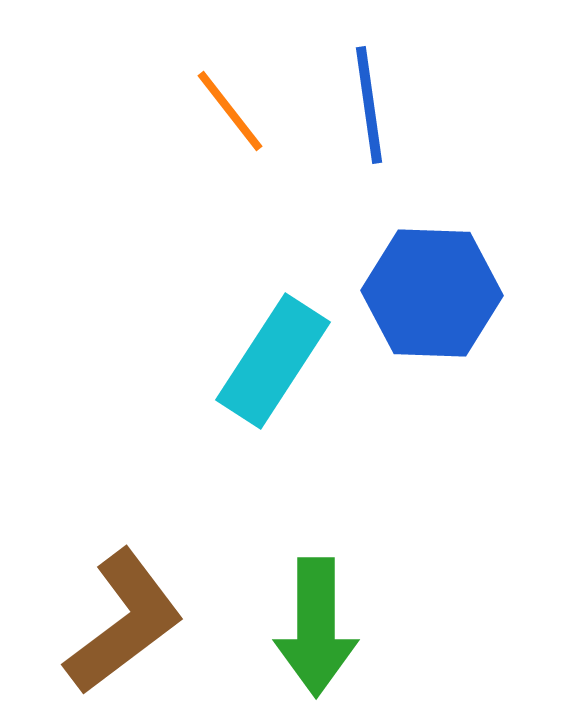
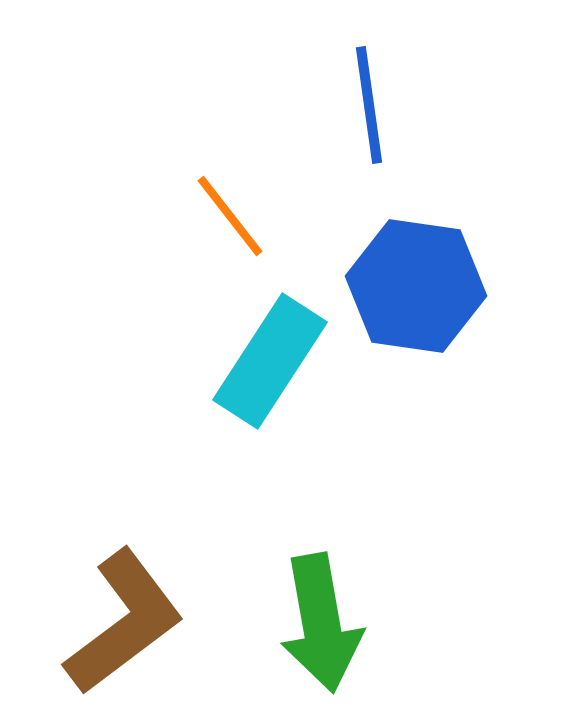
orange line: moved 105 px down
blue hexagon: moved 16 px left, 7 px up; rotated 6 degrees clockwise
cyan rectangle: moved 3 px left
green arrow: moved 5 px right, 4 px up; rotated 10 degrees counterclockwise
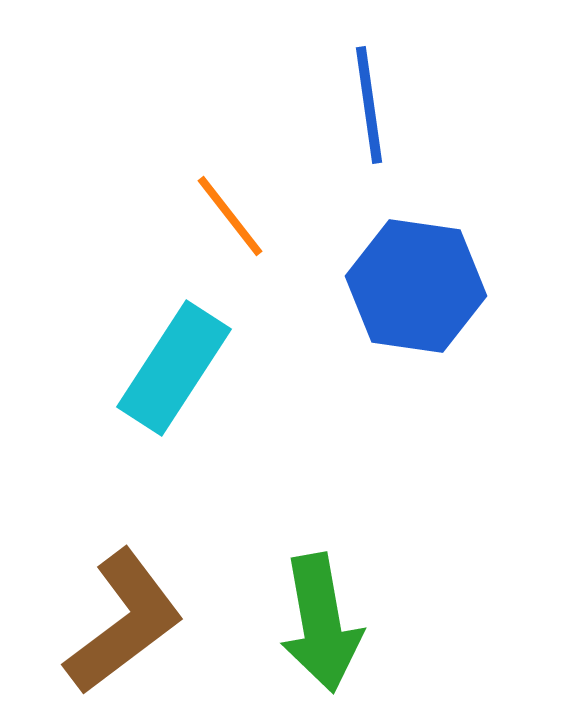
cyan rectangle: moved 96 px left, 7 px down
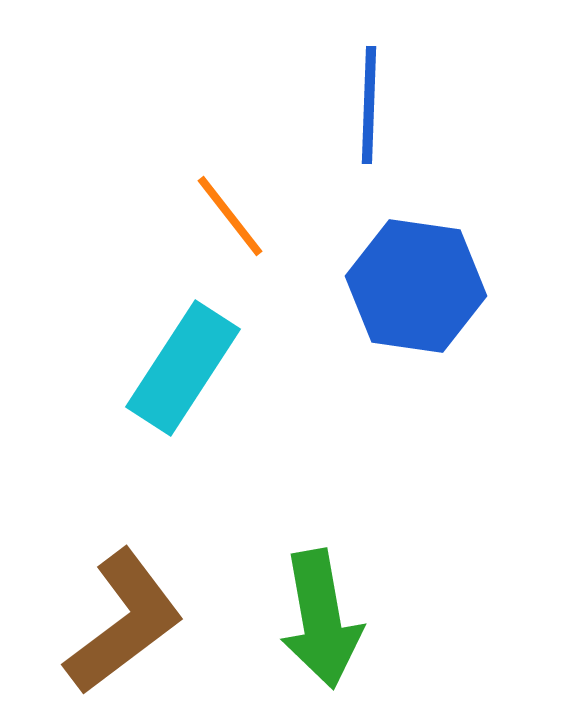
blue line: rotated 10 degrees clockwise
cyan rectangle: moved 9 px right
green arrow: moved 4 px up
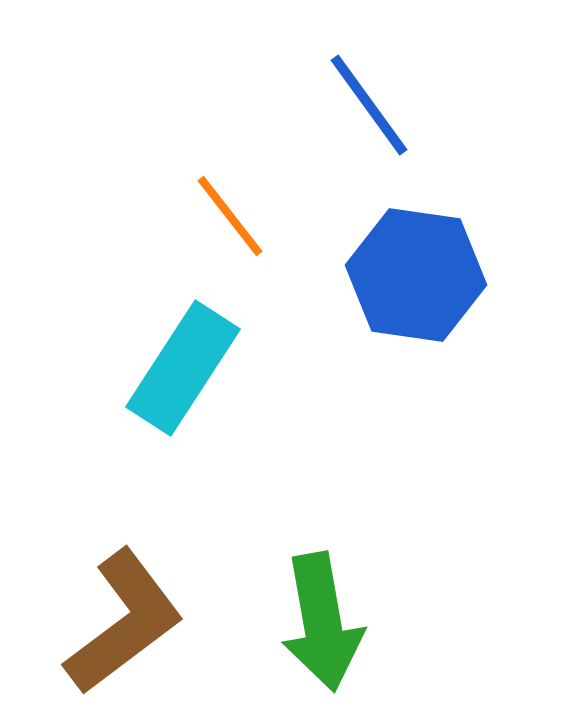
blue line: rotated 38 degrees counterclockwise
blue hexagon: moved 11 px up
green arrow: moved 1 px right, 3 px down
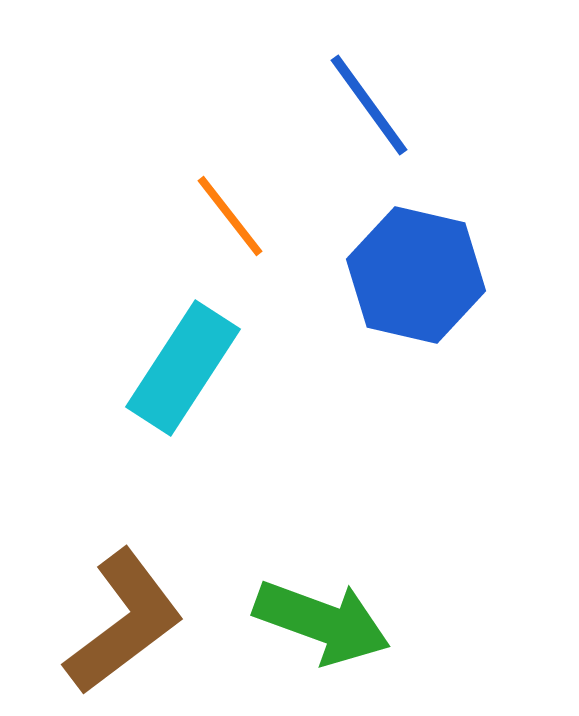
blue hexagon: rotated 5 degrees clockwise
green arrow: rotated 60 degrees counterclockwise
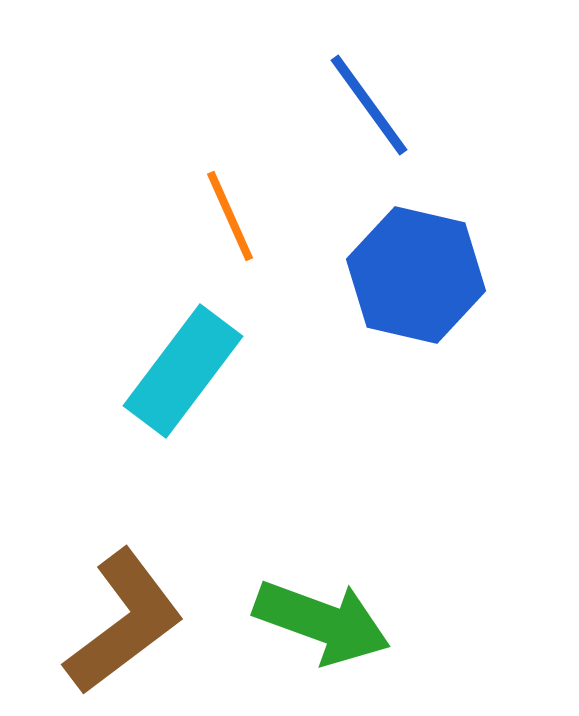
orange line: rotated 14 degrees clockwise
cyan rectangle: moved 3 px down; rotated 4 degrees clockwise
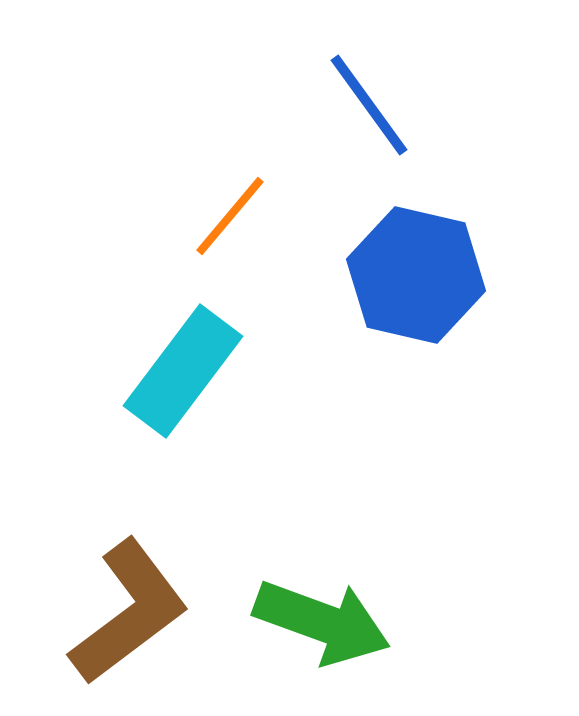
orange line: rotated 64 degrees clockwise
brown L-shape: moved 5 px right, 10 px up
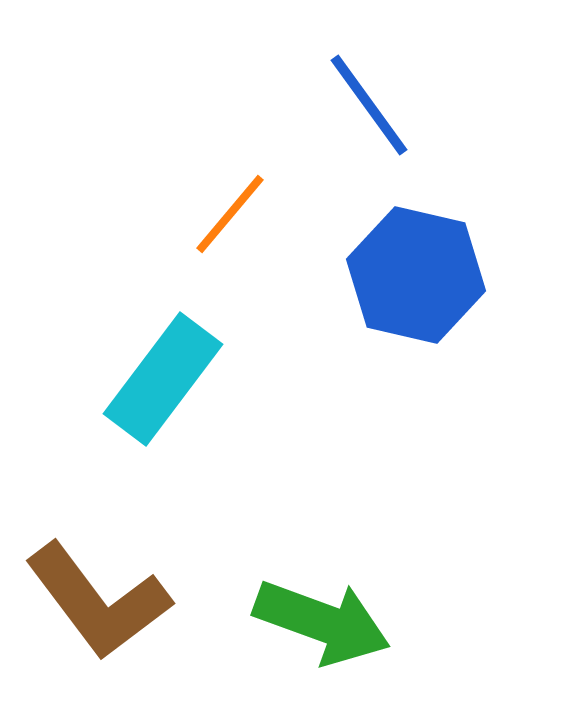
orange line: moved 2 px up
cyan rectangle: moved 20 px left, 8 px down
brown L-shape: moved 31 px left, 11 px up; rotated 90 degrees clockwise
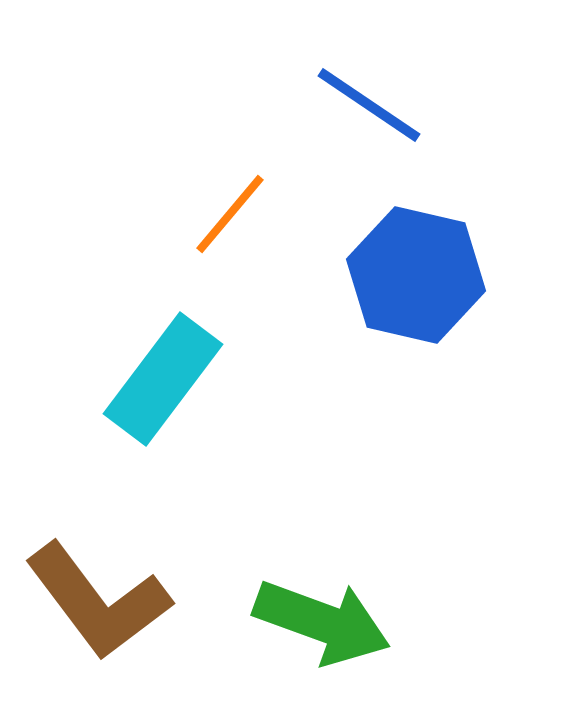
blue line: rotated 20 degrees counterclockwise
